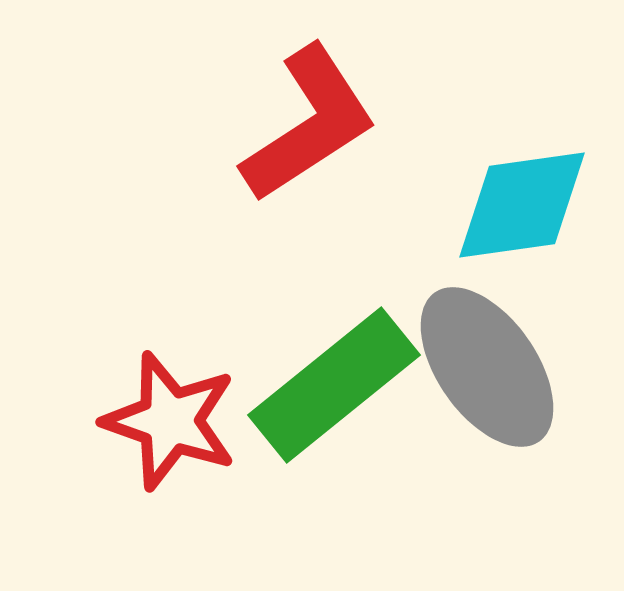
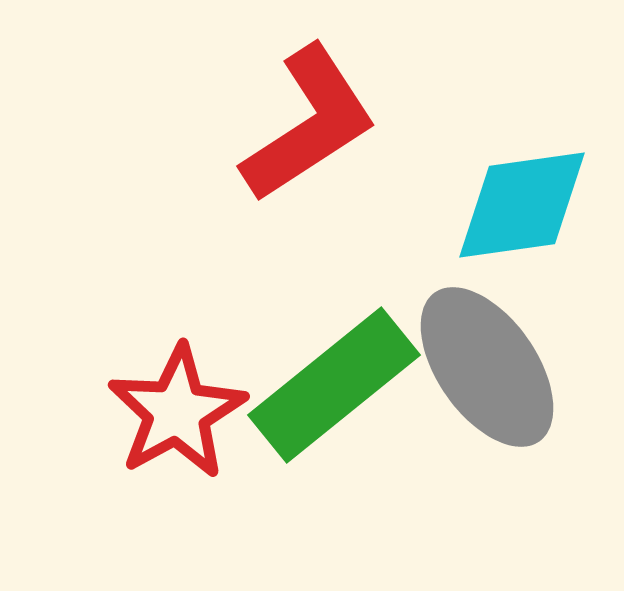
red star: moved 7 px right, 9 px up; rotated 24 degrees clockwise
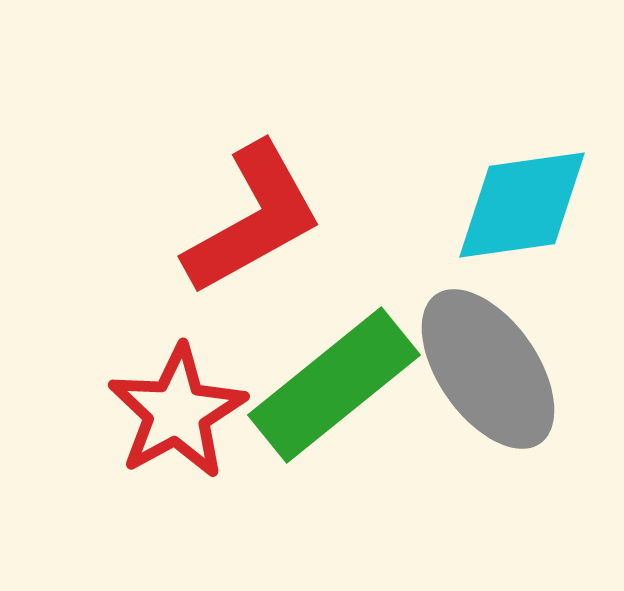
red L-shape: moved 56 px left, 95 px down; rotated 4 degrees clockwise
gray ellipse: moved 1 px right, 2 px down
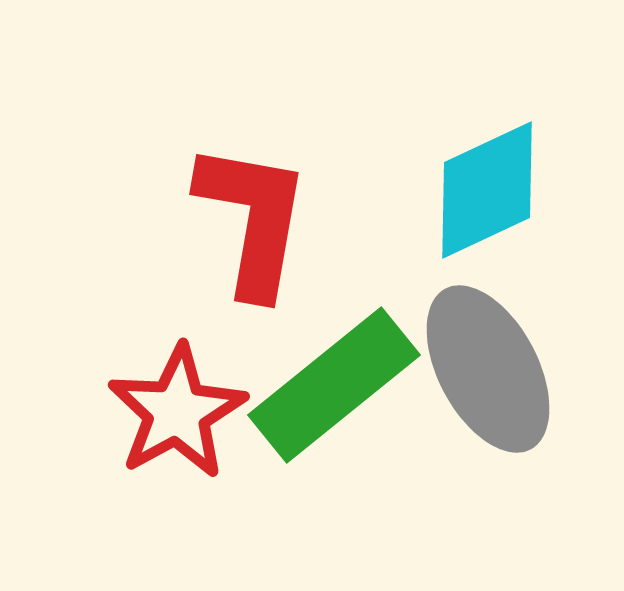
cyan diamond: moved 35 px left, 15 px up; rotated 17 degrees counterclockwise
red L-shape: rotated 51 degrees counterclockwise
gray ellipse: rotated 7 degrees clockwise
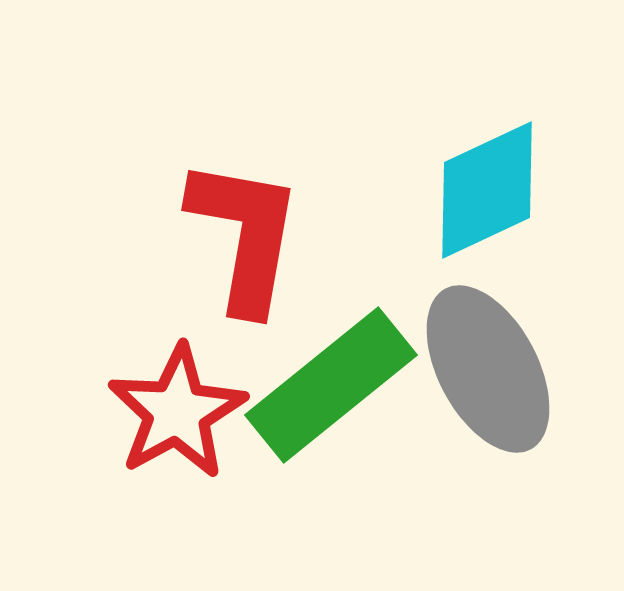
red L-shape: moved 8 px left, 16 px down
green rectangle: moved 3 px left
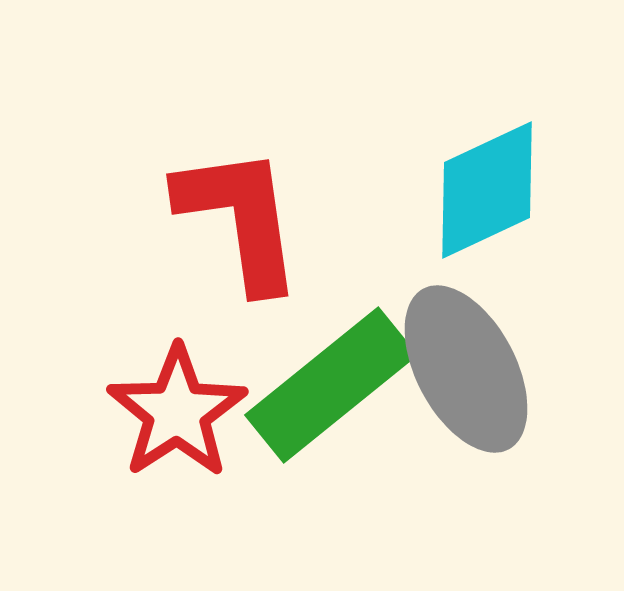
red L-shape: moved 5 px left, 17 px up; rotated 18 degrees counterclockwise
gray ellipse: moved 22 px left
red star: rotated 4 degrees counterclockwise
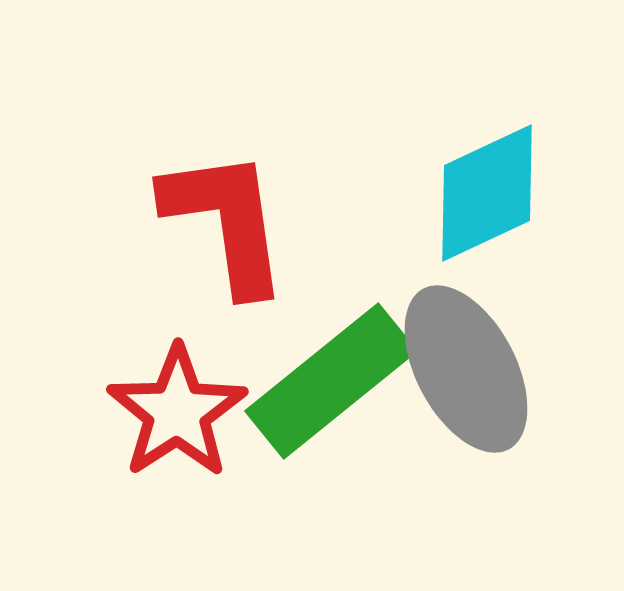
cyan diamond: moved 3 px down
red L-shape: moved 14 px left, 3 px down
green rectangle: moved 4 px up
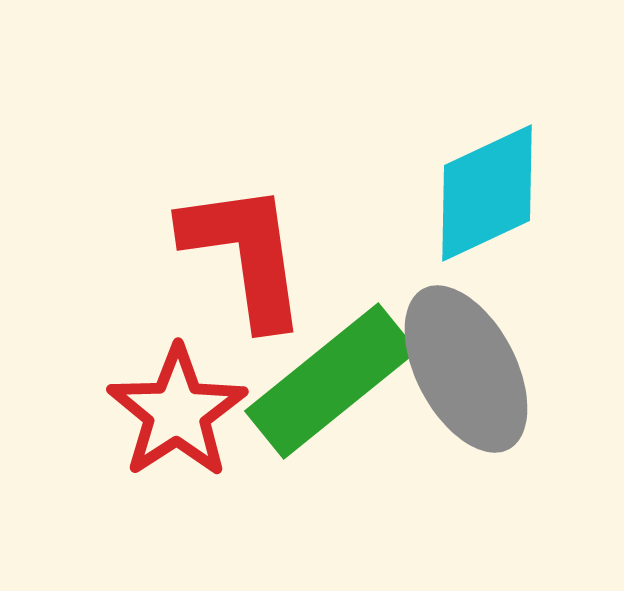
red L-shape: moved 19 px right, 33 px down
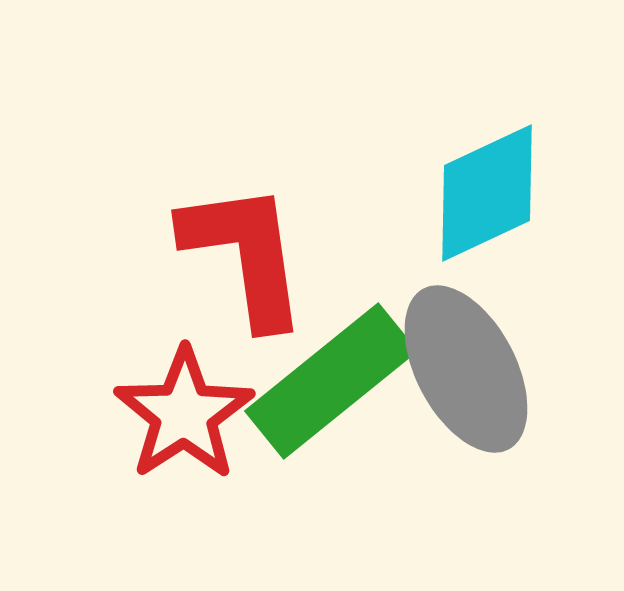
red star: moved 7 px right, 2 px down
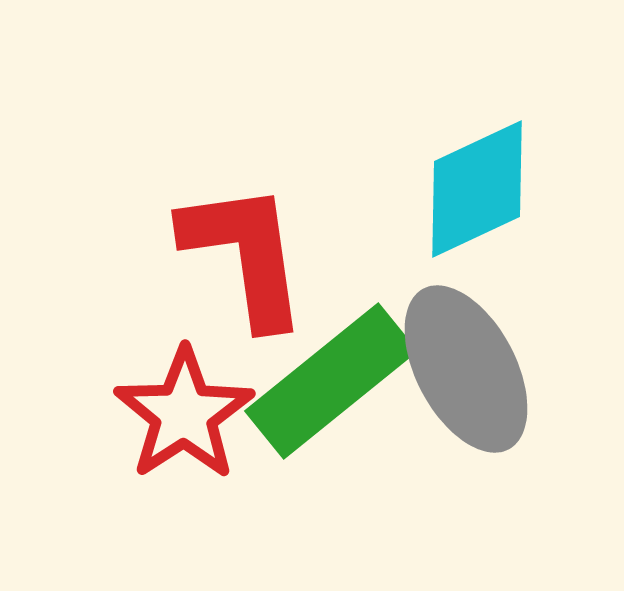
cyan diamond: moved 10 px left, 4 px up
